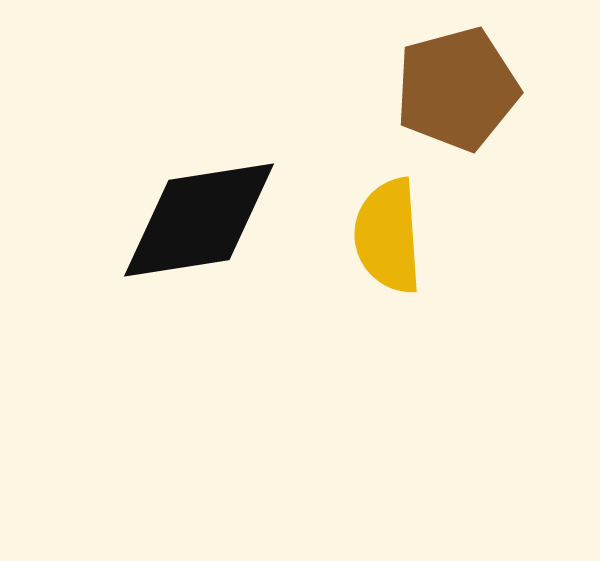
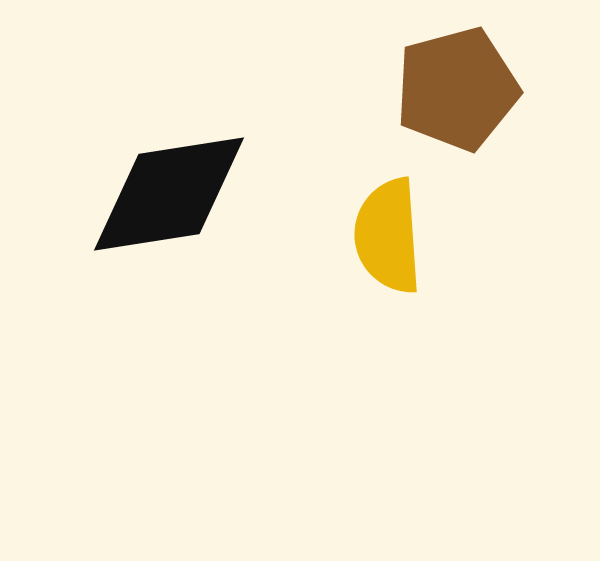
black diamond: moved 30 px left, 26 px up
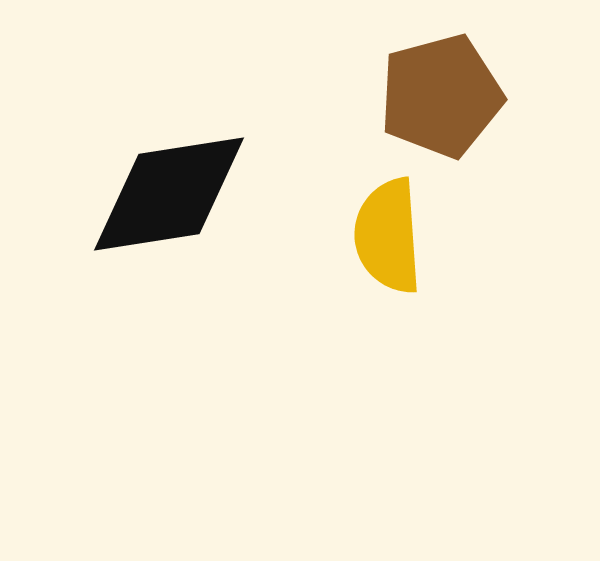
brown pentagon: moved 16 px left, 7 px down
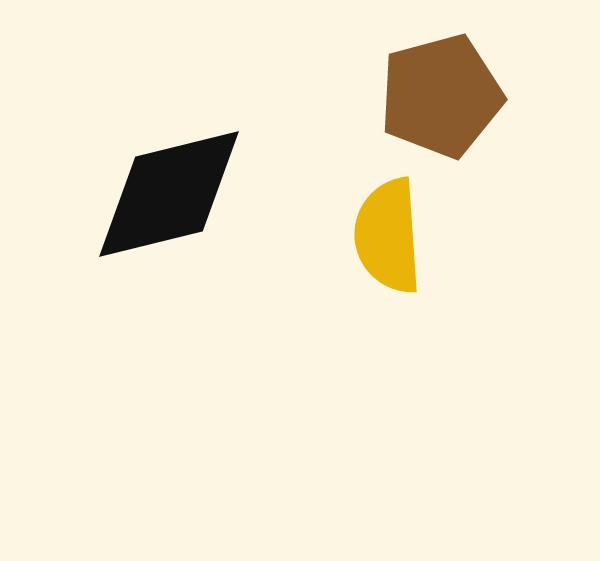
black diamond: rotated 5 degrees counterclockwise
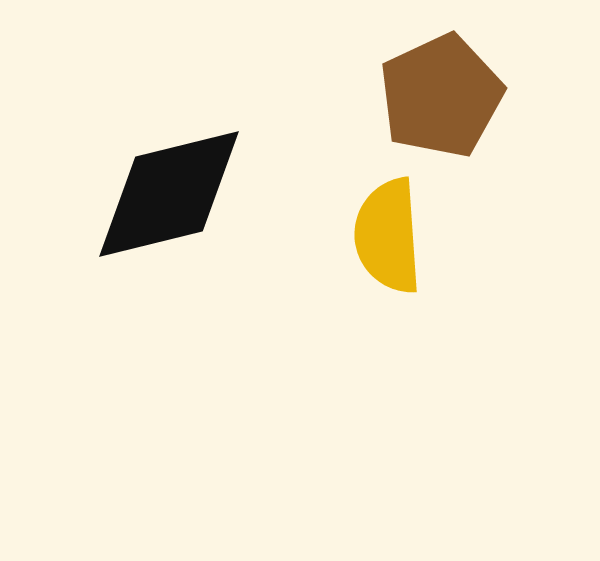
brown pentagon: rotated 10 degrees counterclockwise
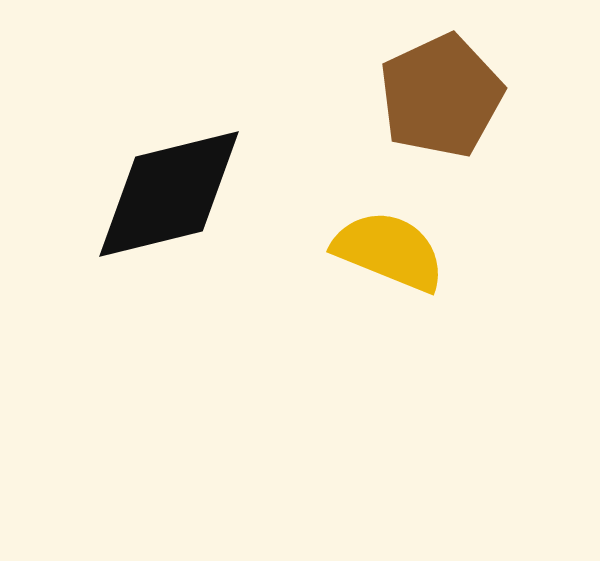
yellow semicircle: moved 1 px right, 15 px down; rotated 116 degrees clockwise
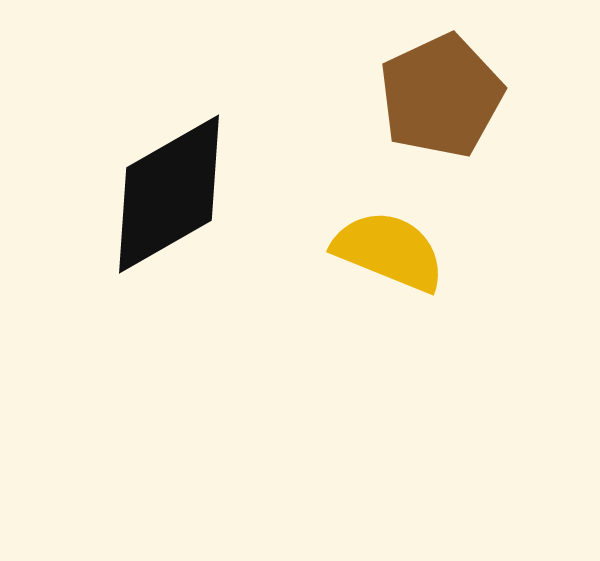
black diamond: rotated 16 degrees counterclockwise
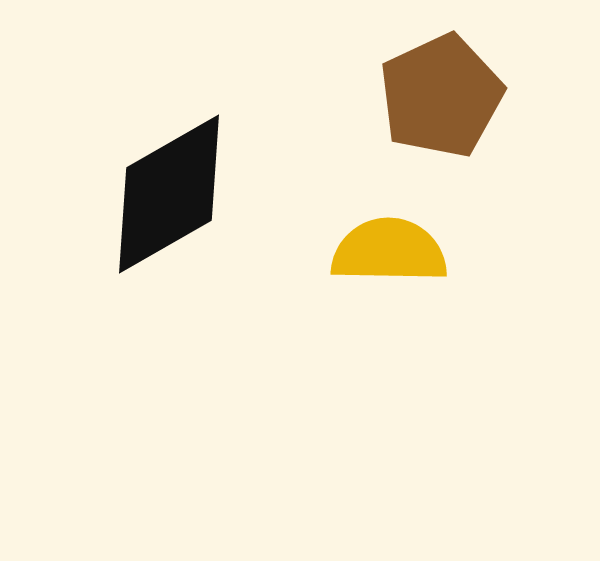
yellow semicircle: rotated 21 degrees counterclockwise
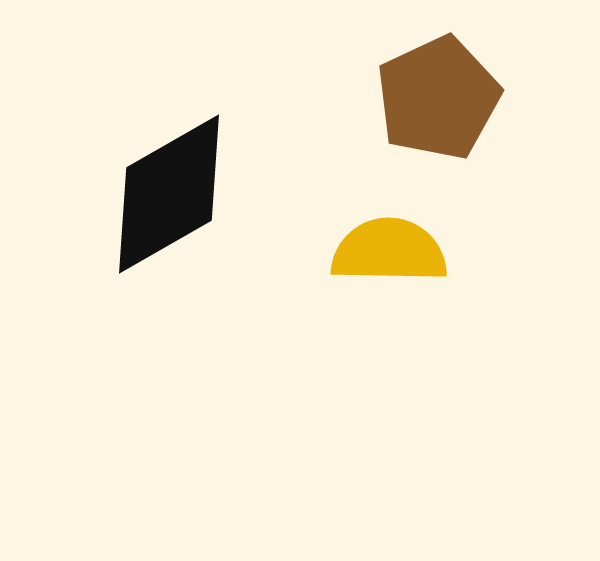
brown pentagon: moved 3 px left, 2 px down
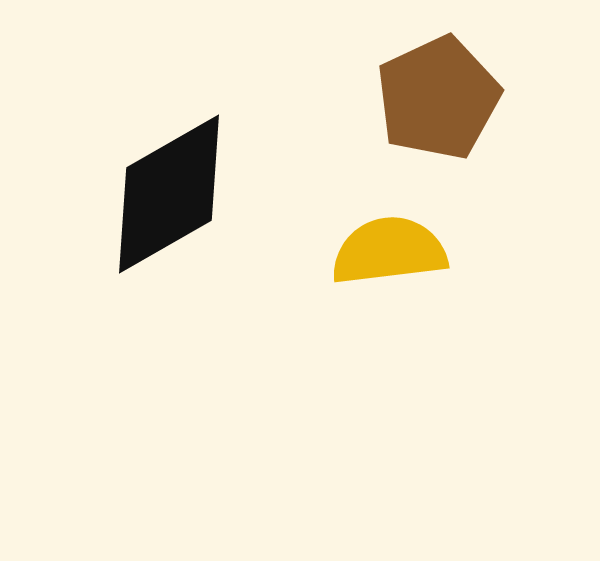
yellow semicircle: rotated 8 degrees counterclockwise
